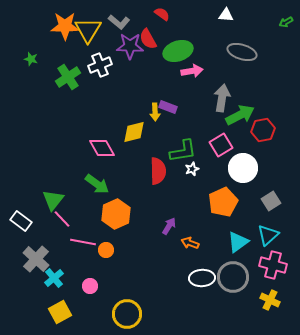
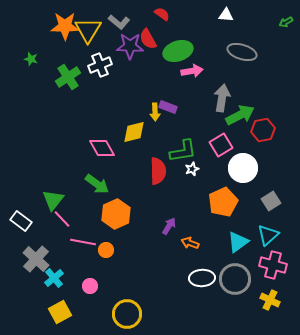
gray circle at (233, 277): moved 2 px right, 2 px down
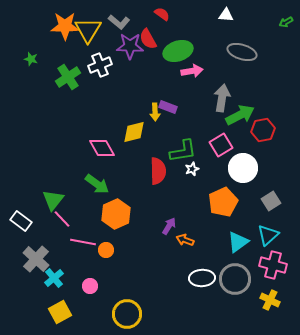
orange arrow at (190, 243): moved 5 px left, 3 px up
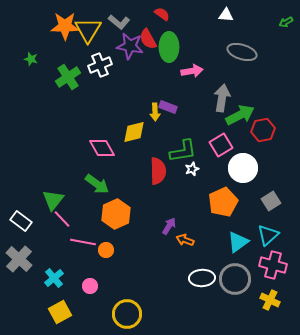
purple star at (130, 46): rotated 8 degrees clockwise
green ellipse at (178, 51): moved 9 px left, 4 px up; rotated 72 degrees counterclockwise
gray cross at (36, 259): moved 17 px left
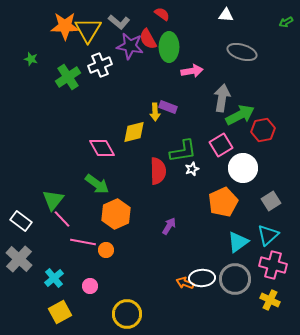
orange arrow at (185, 240): moved 43 px down
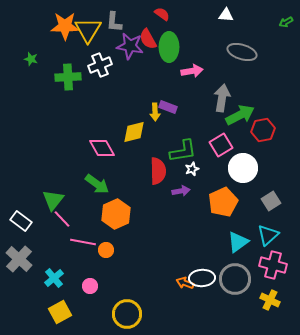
gray L-shape at (119, 22): moved 5 px left; rotated 55 degrees clockwise
green cross at (68, 77): rotated 30 degrees clockwise
purple arrow at (169, 226): moved 12 px right, 35 px up; rotated 48 degrees clockwise
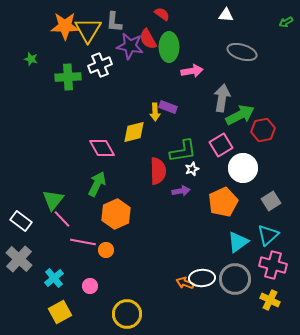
green arrow at (97, 184): rotated 100 degrees counterclockwise
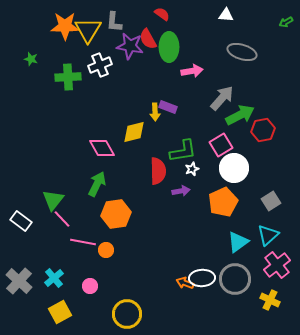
gray arrow at (222, 98): rotated 32 degrees clockwise
white circle at (243, 168): moved 9 px left
orange hexagon at (116, 214): rotated 16 degrees clockwise
gray cross at (19, 259): moved 22 px down
pink cross at (273, 265): moved 4 px right; rotated 36 degrees clockwise
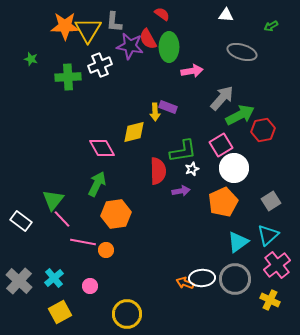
green arrow at (286, 22): moved 15 px left, 4 px down
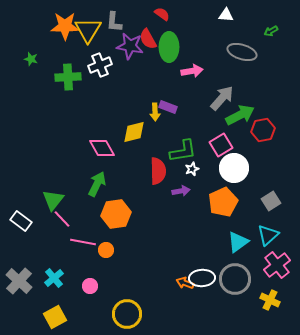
green arrow at (271, 26): moved 5 px down
yellow square at (60, 312): moved 5 px left, 5 px down
